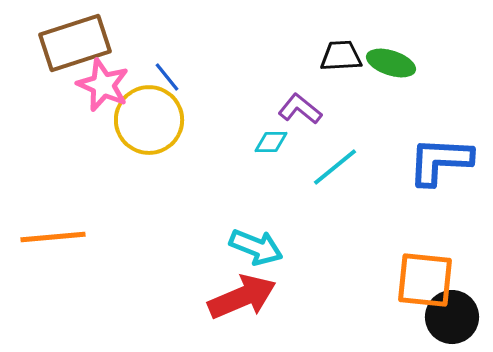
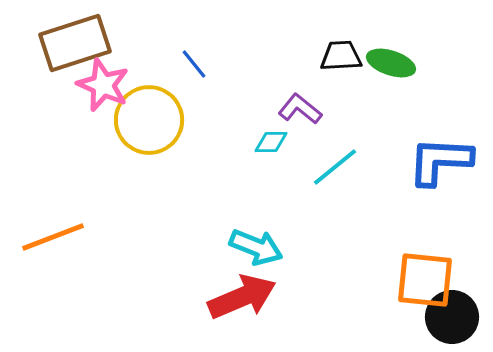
blue line: moved 27 px right, 13 px up
orange line: rotated 16 degrees counterclockwise
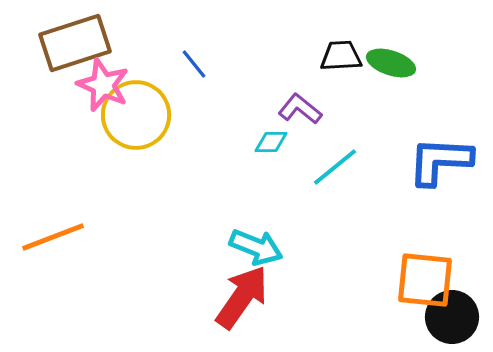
yellow circle: moved 13 px left, 5 px up
red arrow: rotated 32 degrees counterclockwise
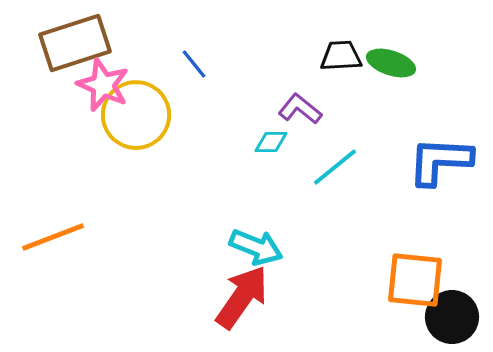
orange square: moved 10 px left
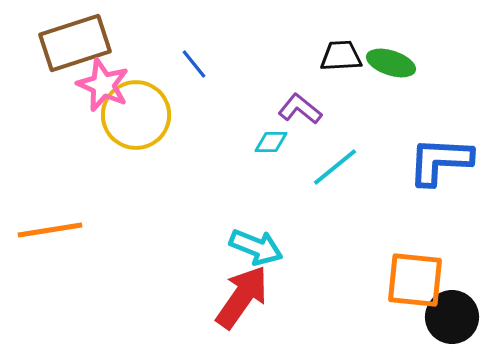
orange line: moved 3 px left, 7 px up; rotated 12 degrees clockwise
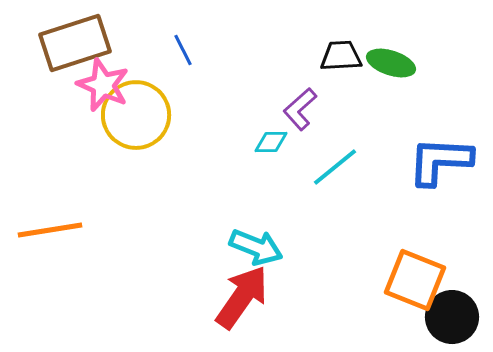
blue line: moved 11 px left, 14 px up; rotated 12 degrees clockwise
purple L-shape: rotated 81 degrees counterclockwise
orange square: rotated 16 degrees clockwise
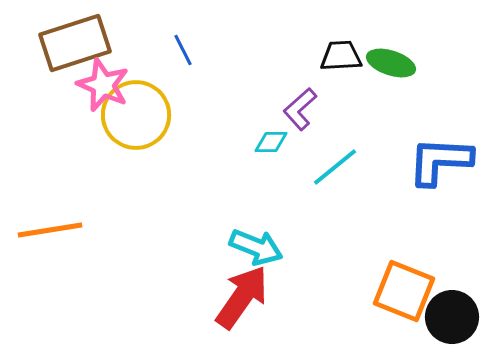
orange square: moved 11 px left, 11 px down
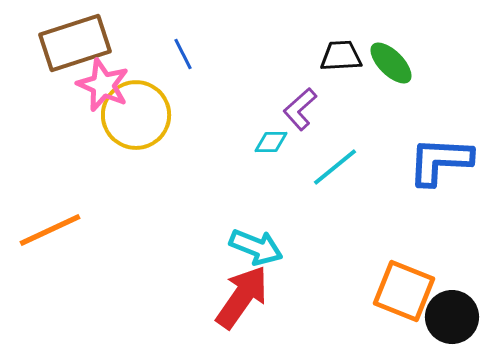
blue line: moved 4 px down
green ellipse: rotated 27 degrees clockwise
orange line: rotated 16 degrees counterclockwise
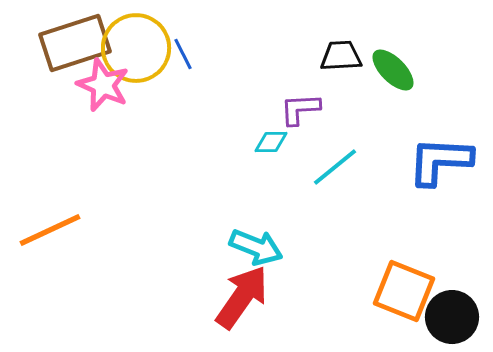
green ellipse: moved 2 px right, 7 px down
purple L-shape: rotated 39 degrees clockwise
yellow circle: moved 67 px up
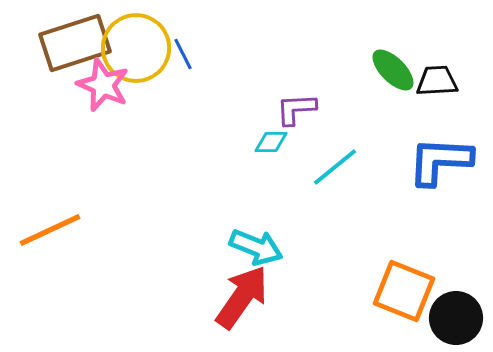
black trapezoid: moved 96 px right, 25 px down
purple L-shape: moved 4 px left
black circle: moved 4 px right, 1 px down
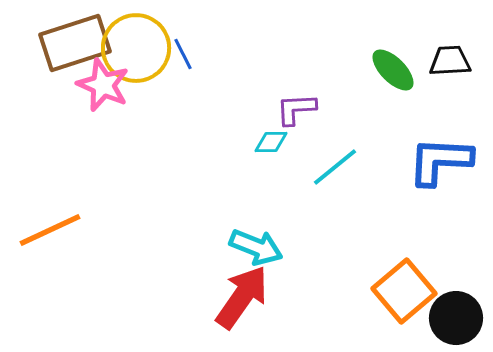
black trapezoid: moved 13 px right, 20 px up
orange square: rotated 28 degrees clockwise
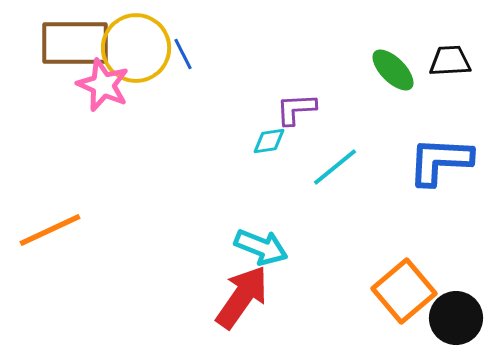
brown rectangle: rotated 18 degrees clockwise
cyan diamond: moved 2 px left, 1 px up; rotated 8 degrees counterclockwise
cyan arrow: moved 5 px right
